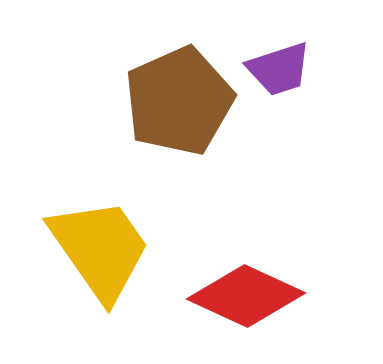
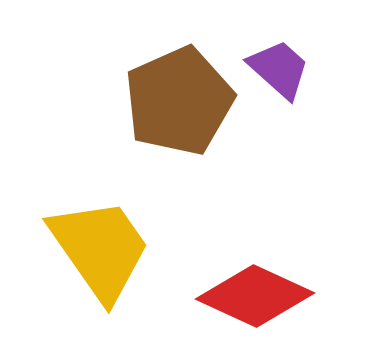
purple trapezoid: rotated 120 degrees counterclockwise
red diamond: moved 9 px right
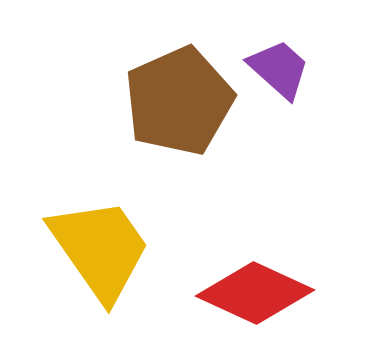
red diamond: moved 3 px up
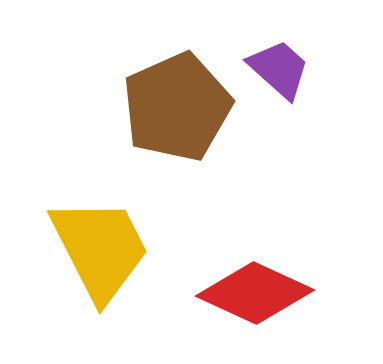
brown pentagon: moved 2 px left, 6 px down
yellow trapezoid: rotated 8 degrees clockwise
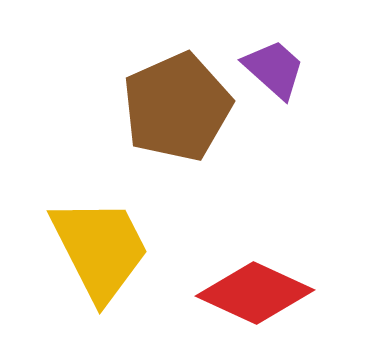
purple trapezoid: moved 5 px left
